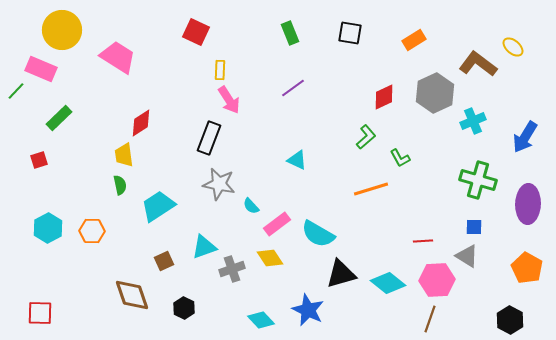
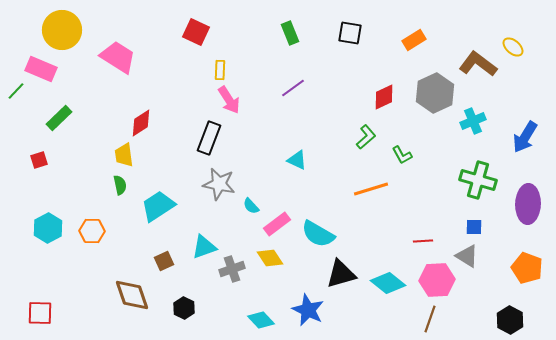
green L-shape at (400, 158): moved 2 px right, 3 px up
orange pentagon at (527, 268): rotated 8 degrees counterclockwise
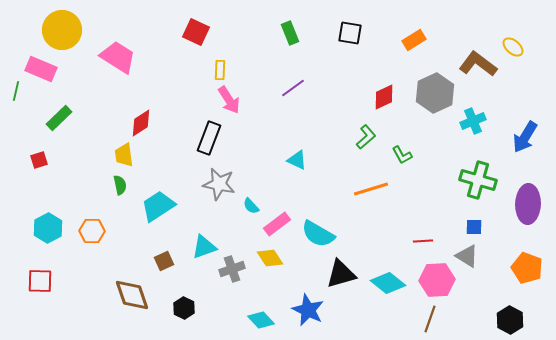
green line at (16, 91): rotated 30 degrees counterclockwise
red square at (40, 313): moved 32 px up
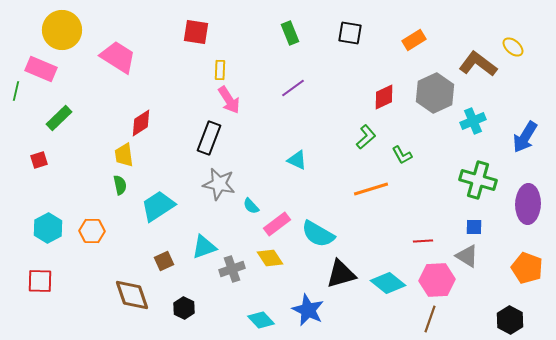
red square at (196, 32): rotated 16 degrees counterclockwise
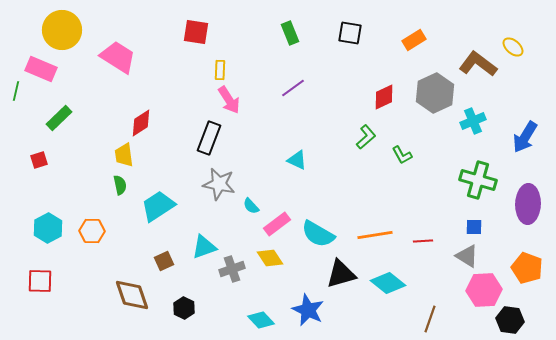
orange line at (371, 189): moved 4 px right, 46 px down; rotated 8 degrees clockwise
pink hexagon at (437, 280): moved 47 px right, 10 px down
black hexagon at (510, 320): rotated 20 degrees counterclockwise
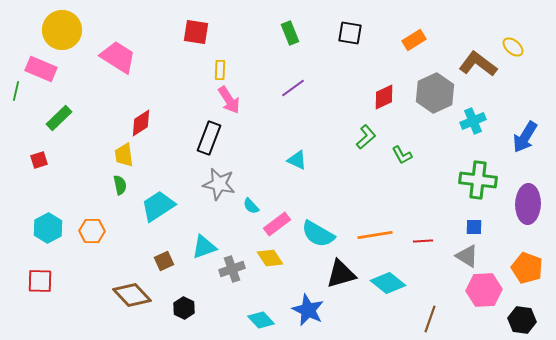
green cross at (478, 180): rotated 9 degrees counterclockwise
brown diamond at (132, 295): rotated 24 degrees counterclockwise
black hexagon at (510, 320): moved 12 px right
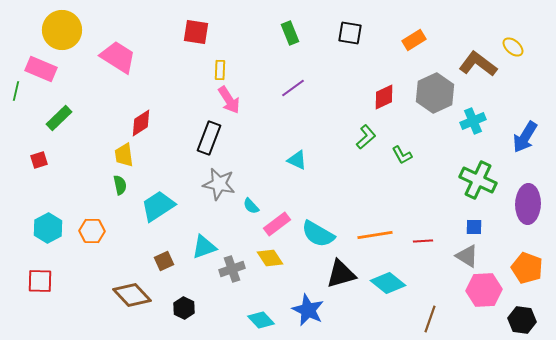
green cross at (478, 180): rotated 18 degrees clockwise
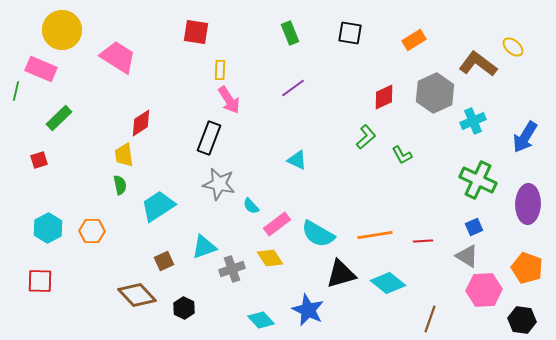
blue square at (474, 227): rotated 24 degrees counterclockwise
brown diamond at (132, 295): moved 5 px right
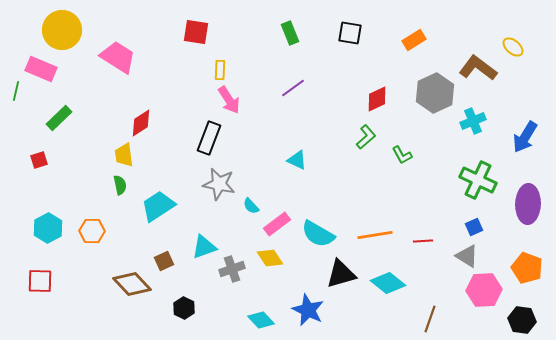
brown L-shape at (478, 64): moved 4 px down
red diamond at (384, 97): moved 7 px left, 2 px down
brown diamond at (137, 295): moved 5 px left, 11 px up
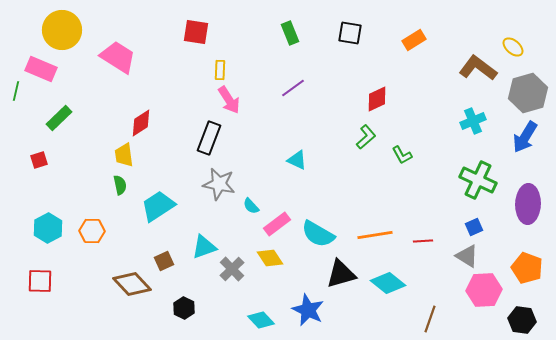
gray hexagon at (435, 93): moved 93 px right; rotated 9 degrees clockwise
gray cross at (232, 269): rotated 25 degrees counterclockwise
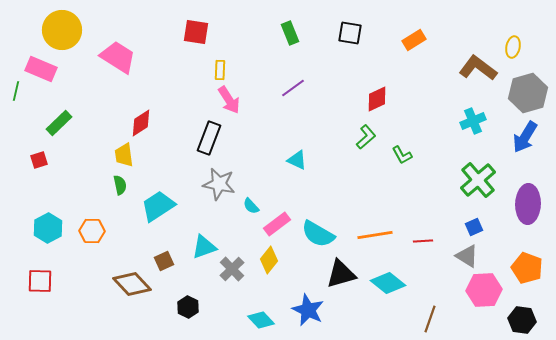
yellow ellipse at (513, 47): rotated 60 degrees clockwise
green rectangle at (59, 118): moved 5 px down
green cross at (478, 180): rotated 24 degrees clockwise
yellow diamond at (270, 258): moved 1 px left, 2 px down; rotated 72 degrees clockwise
black hexagon at (184, 308): moved 4 px right, 1 px up
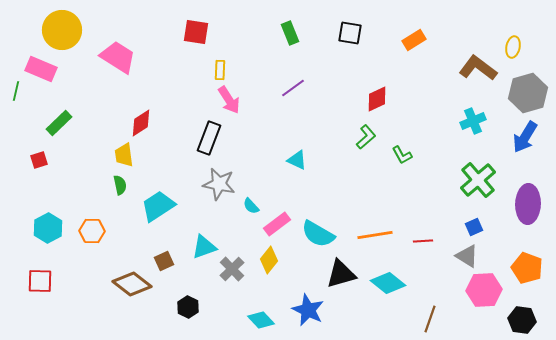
brown diamond at (132, 284): rotated 9 degrees counterclockwise
